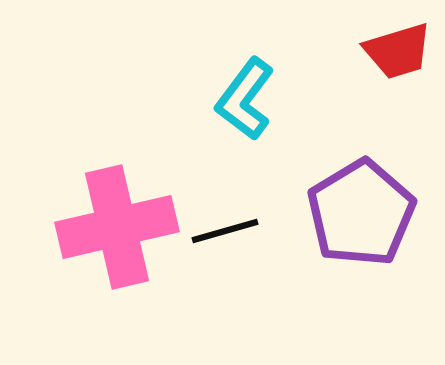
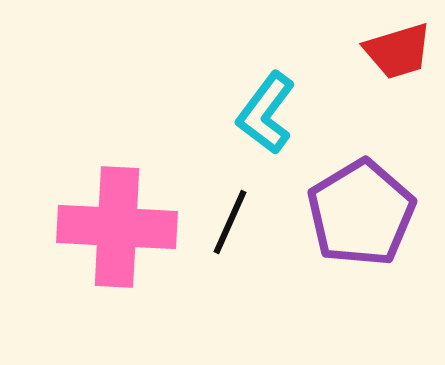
cyan L-shape: moved 21 px right, 14 px down
pink cross: rotated 16 degrees clockwise
black line: moved 5 px right, 9 px up; rotated 50 degrees counterclockwise
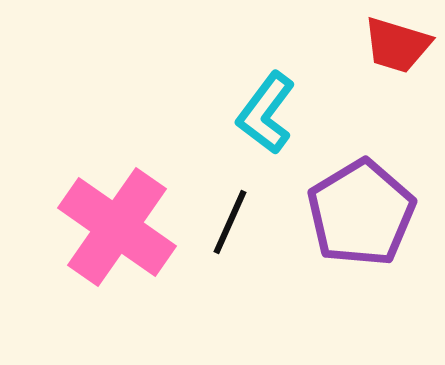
red trapezoid: moved 1 px left, 6 px up; rotated 34 degrees clockwise
pink cross: rotated 32 degrees clockwise
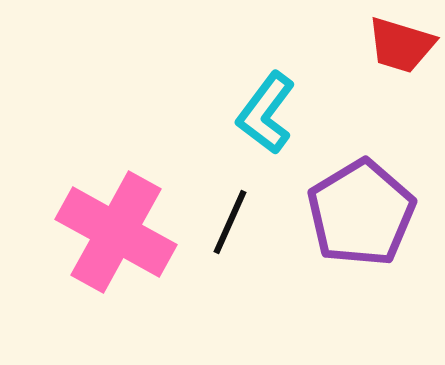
red trapezoid: moved 4 px right
pink cross: moved 1 px left, 5 px down; rotated 6 degrees counterclockwise
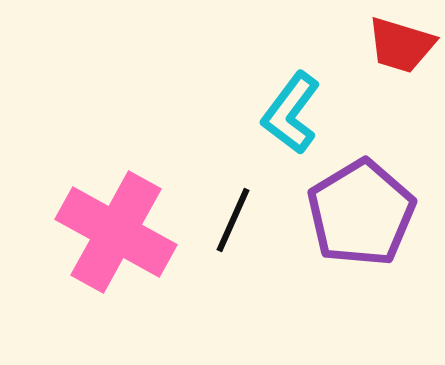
cyan L-shape: moved 25 px right
black line: moved 3 px right, 2 px up
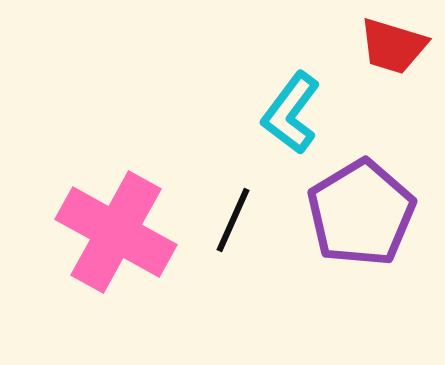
red trapezoid: moved 8 px left, 1 px down
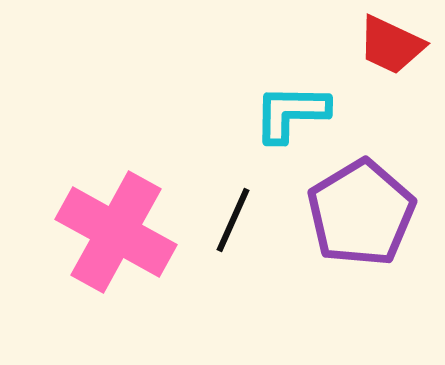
red trapezoid: moved 2 px left, 1 px up; rotated 8 degrees clockwise
cyan L-shape: rotated 54 degrees clockwise
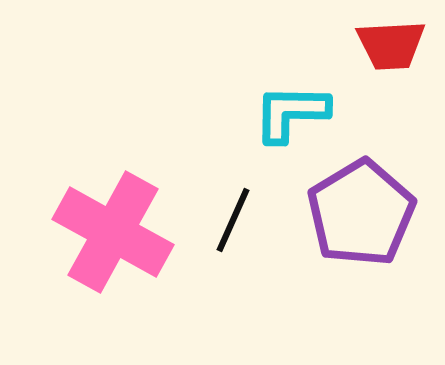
red trapezoid: rotated 28 degrees counterclockwise
pink cross: moved 3 px left
